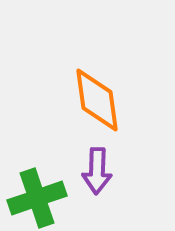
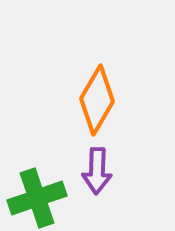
orange diamond: rotated 38 degrees clockwise
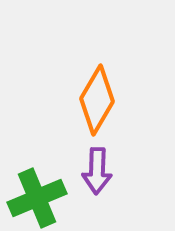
green cross: rotated 4 degrees counterclockwise
